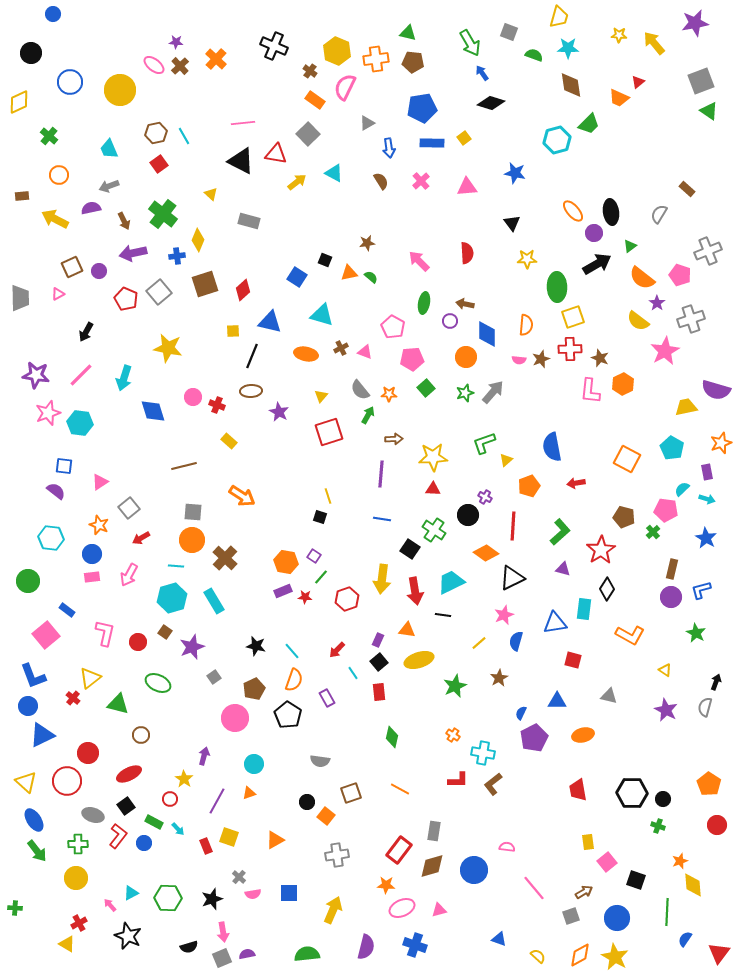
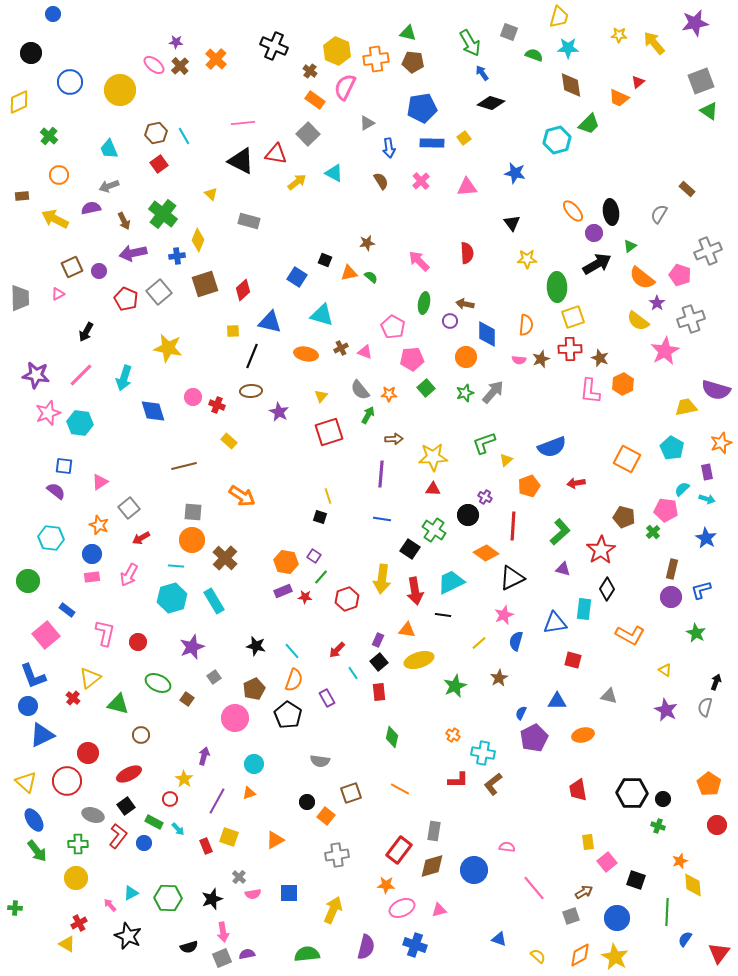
blue semicircle at (552, 447): rotated 100 degrees counterclockwise
brown square at (165, 632): moved 22 px right, 67 px down
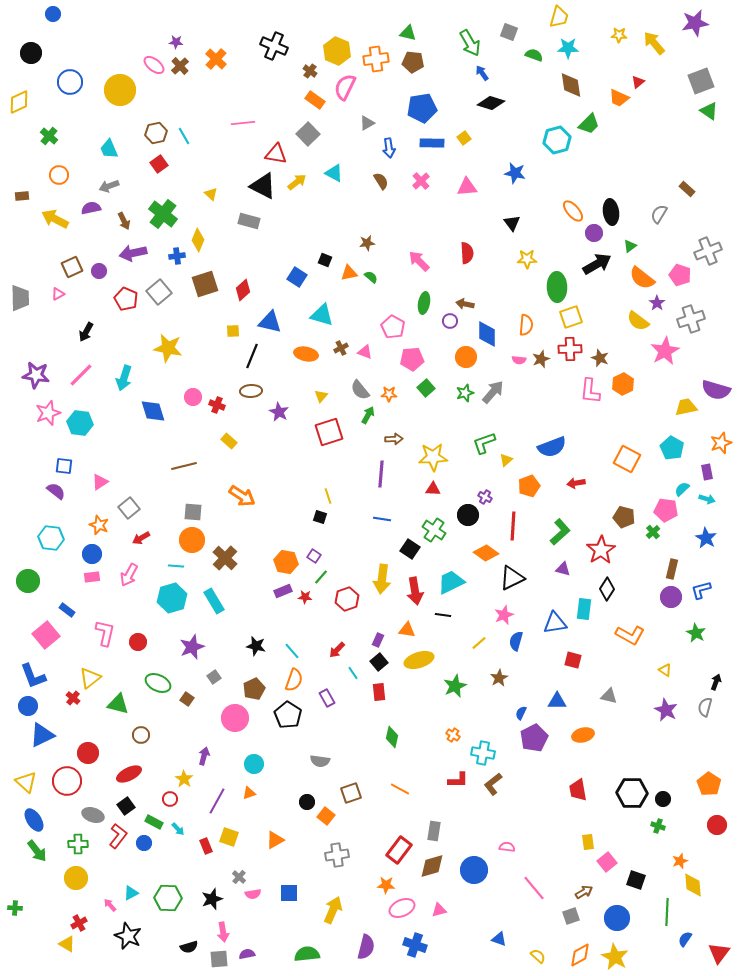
black triangle at (241, 161): moved 22 px right, 25 px down
yellow square at (573, 317): moved 2 px left
gray square at (222, 958): moved 3 px left, 1 px down; rotated 18 degrees clockwise
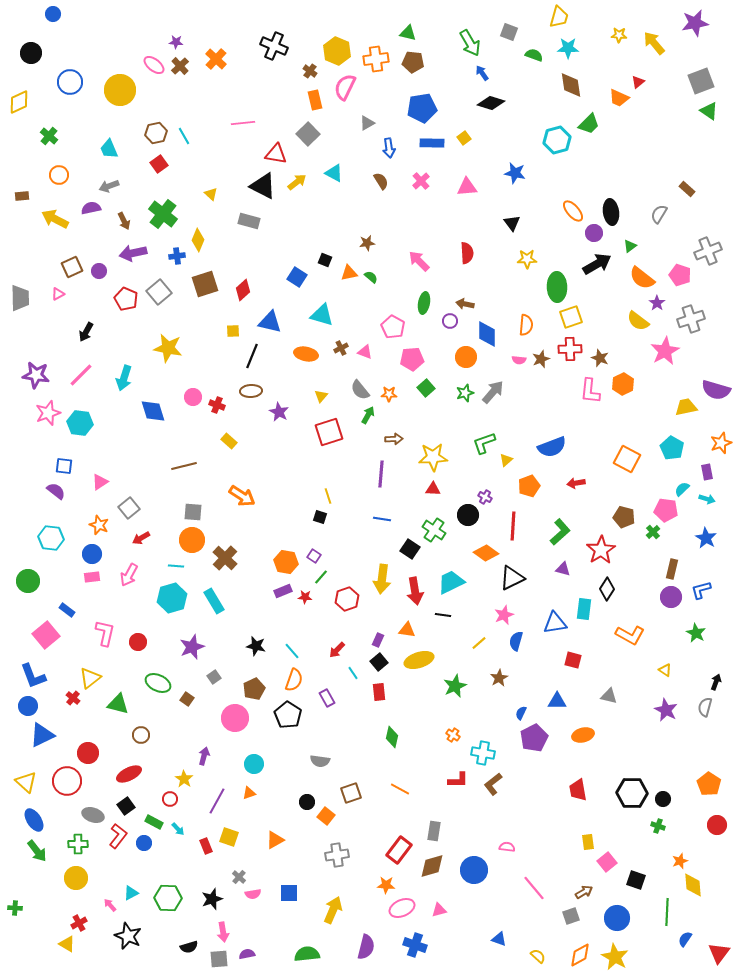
orange rectangle at (315, 100): rotated 42 degrees clockwise
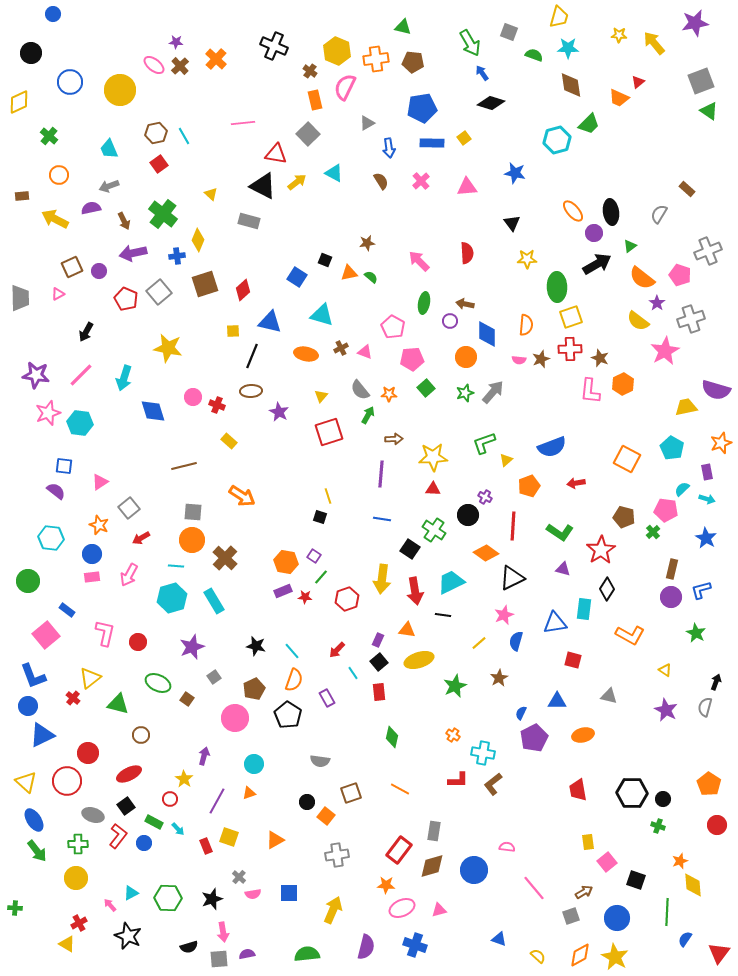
green triangle at (408, 33): moved 5 px left, 6 px up
green L-shape at (560, 532): rotated 76 degrees clockwise
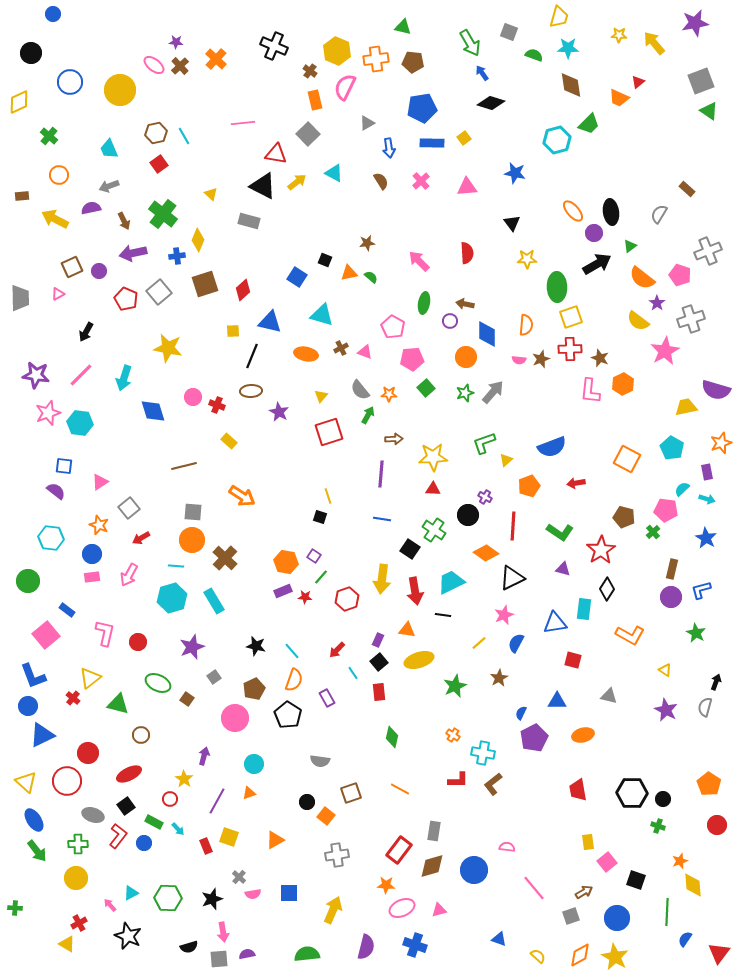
blue semicircle at (516, 641): moved 2 px down; rotated 12 degrees clockwise
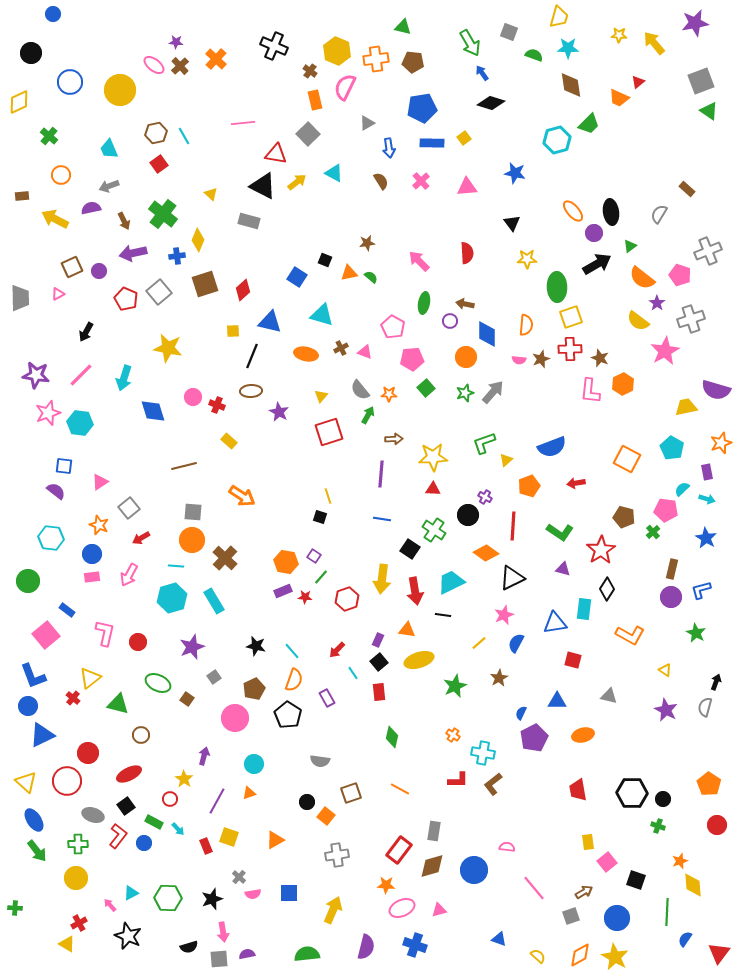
orange circle at (59, 175): moved 2 px right
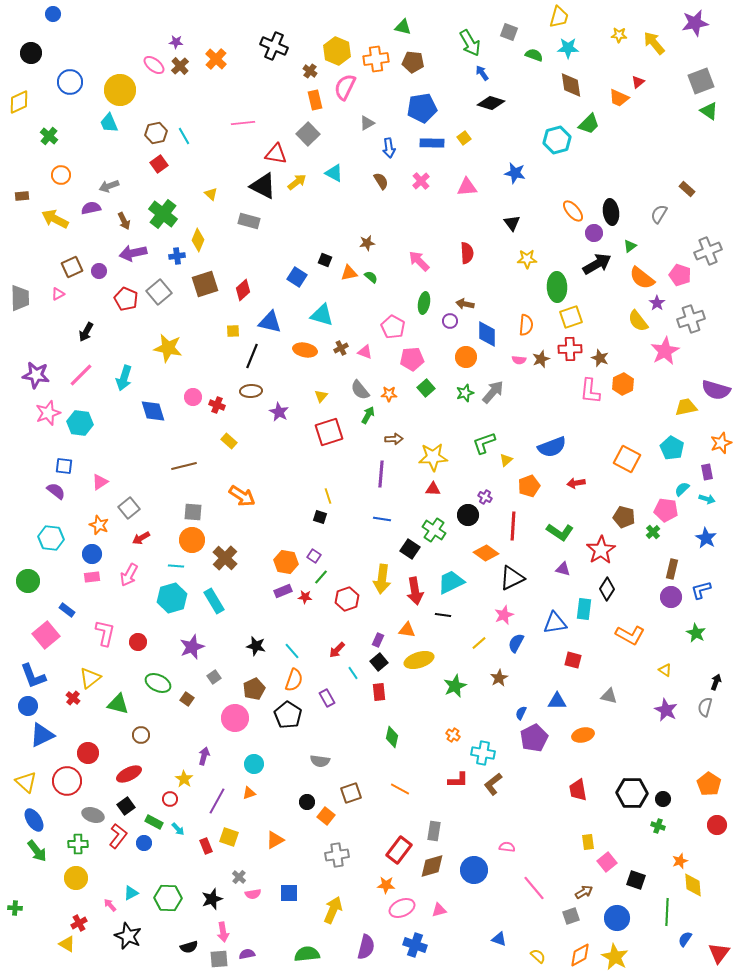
cyan trapezoid at (109, 149): moved 26 px up
yellow semicircle at (638, 321): rotated 15 degrees clockwise
orange ellipse at (306, 354): moved 1 px left, 4 px up
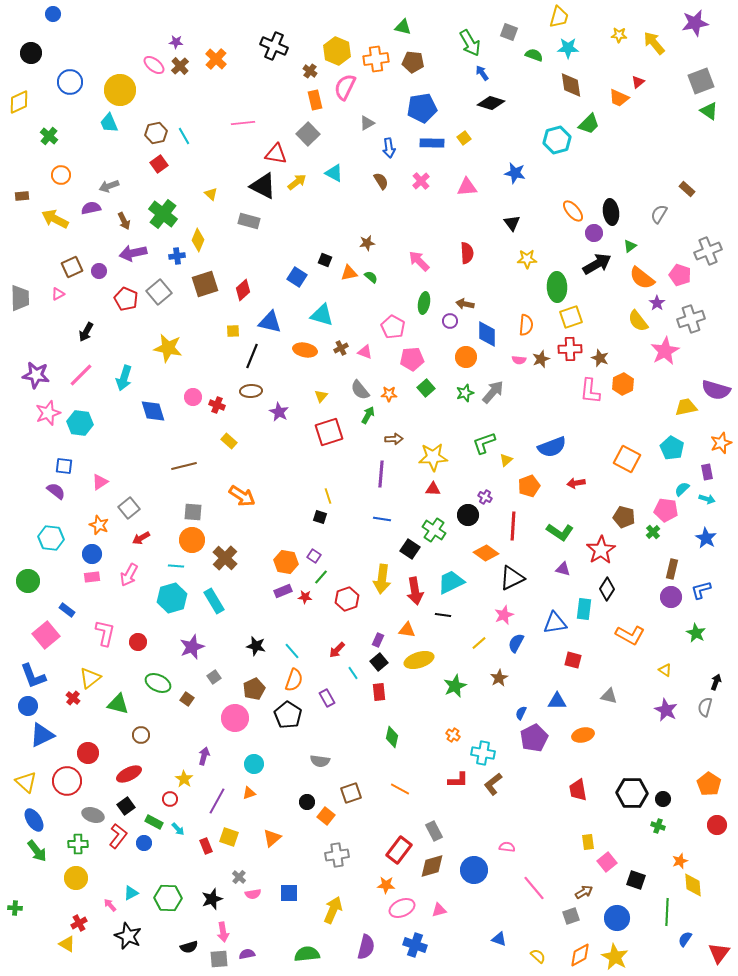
gray rectangle at (434, 831): rotated 36 degrees counterclockwise
orange triangle at (275, 840): moved 3 px left, 2 px up; rotated 12 degrees counterclockwise
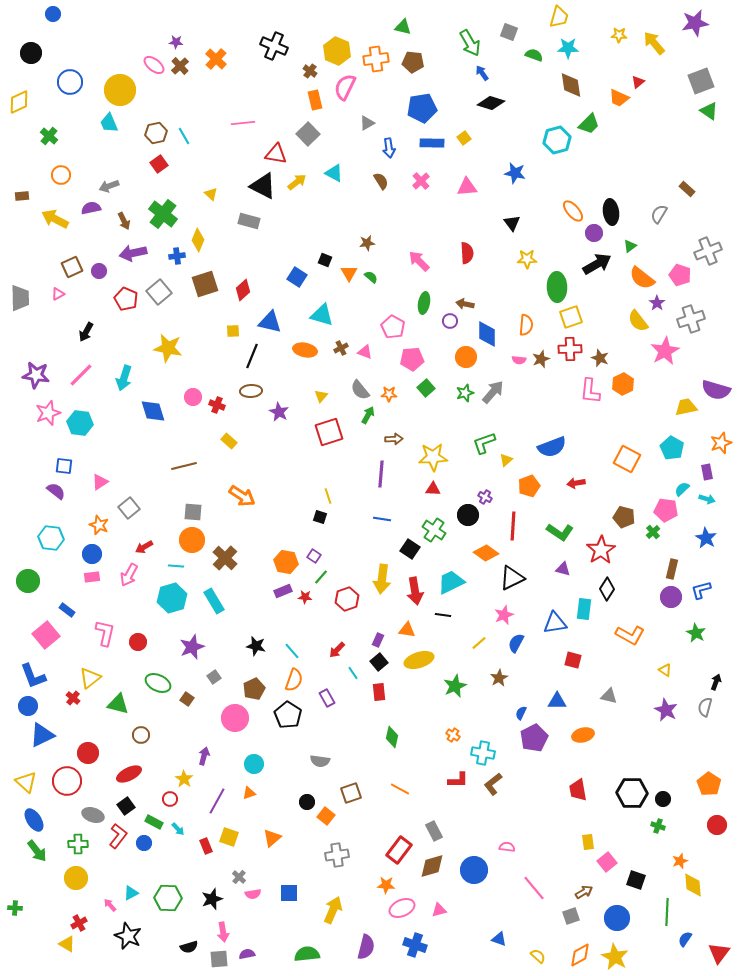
orange triangle at (349, 273): rotated 48 degrees counterclockwise
red arrow at (141, 538): moved 3 px right, 9 px down
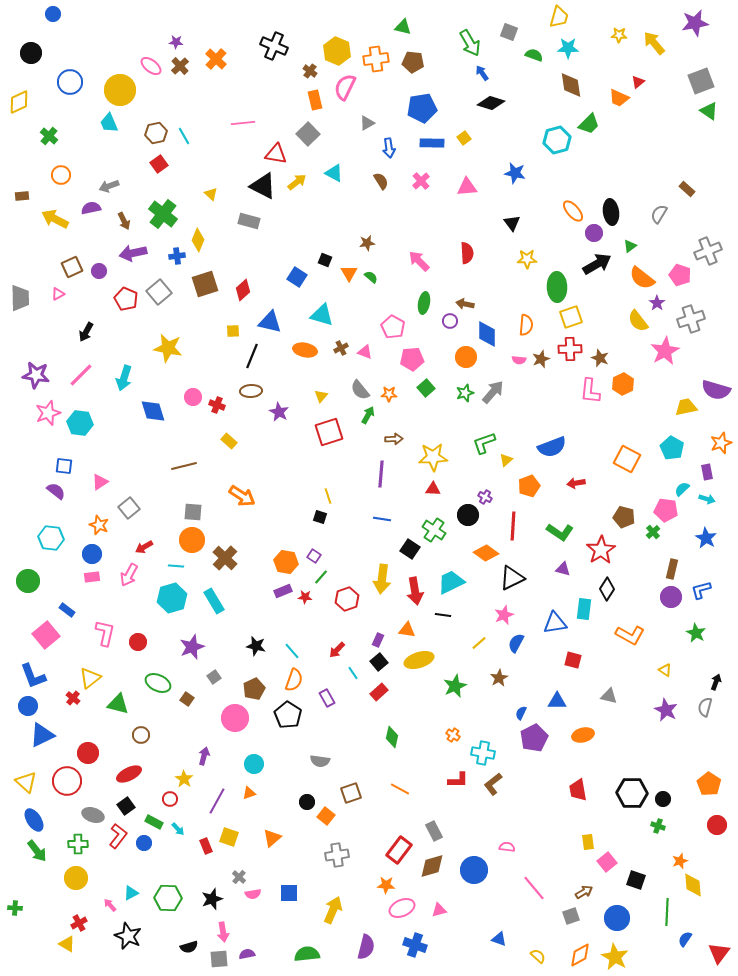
pink ellipse at (154, 65): moved 3 px left, 1 px down
red rectangle at (379, 692): rotated 54 degrees clockwise
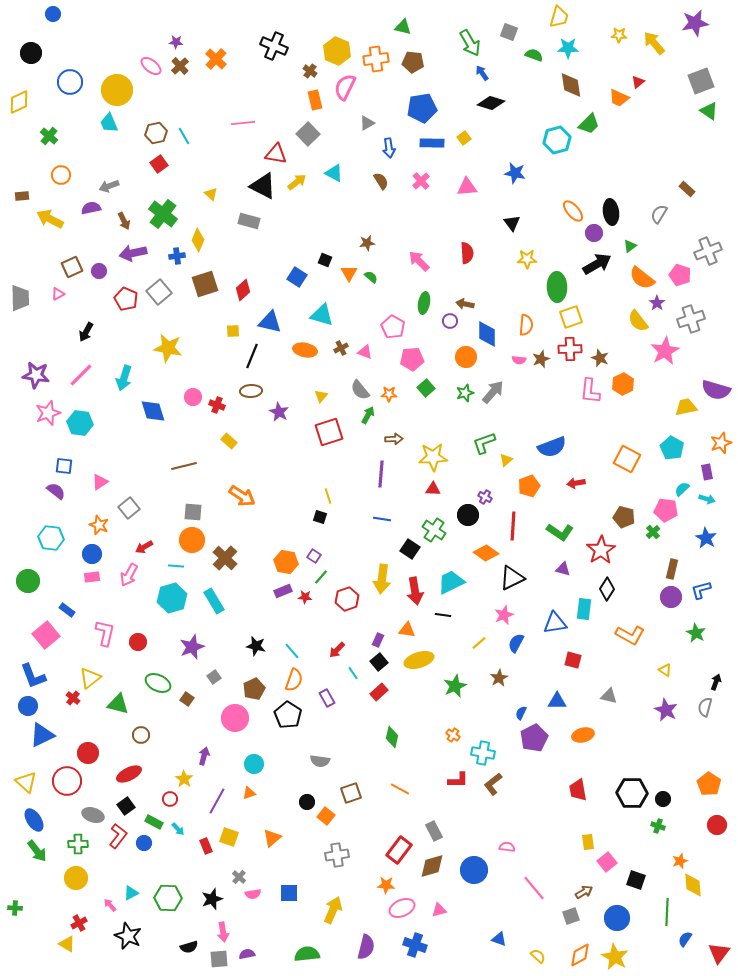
yellow circle at (120, 90): moved 3 px left
yellow arrow at (55, 219): moved 5 px left
